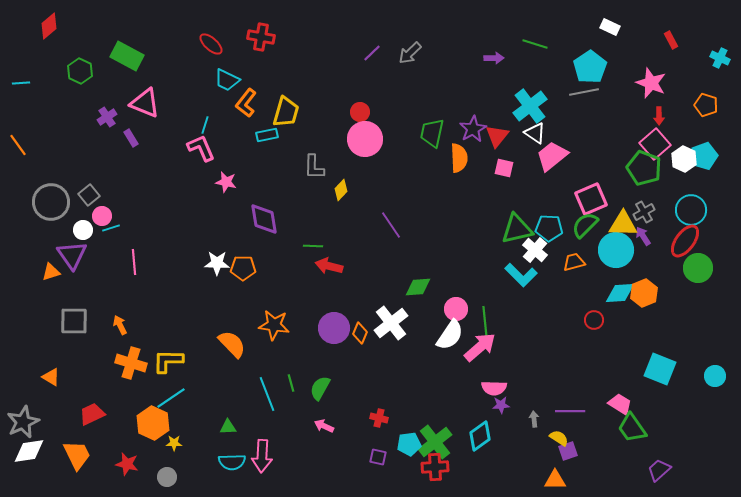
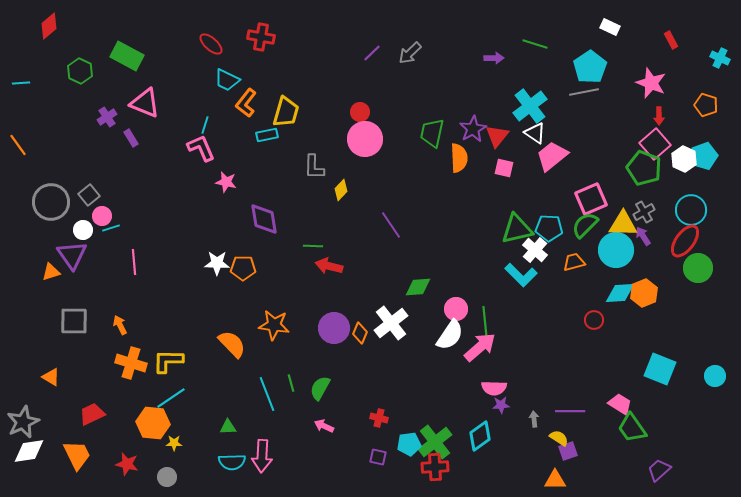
orange hexagon at (153, 423): rotated 20 degrees counterclockwise
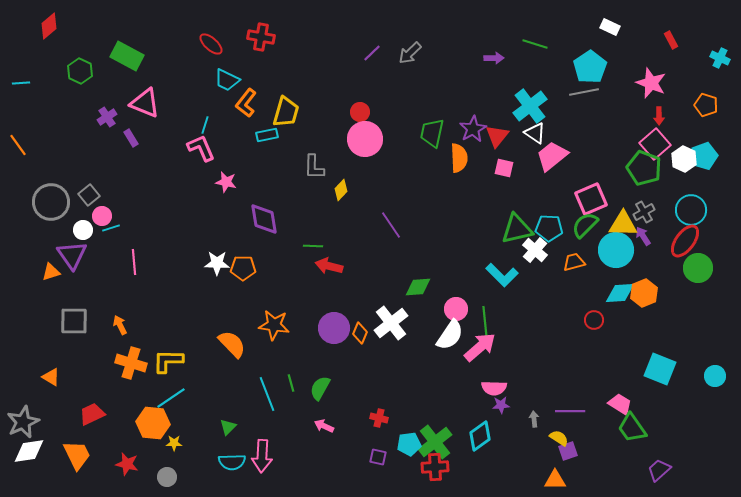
cyan L-shape at (521, 275): moved 19 px left
green triangle at (228, 427): rotated 42 degrees counterclockwise
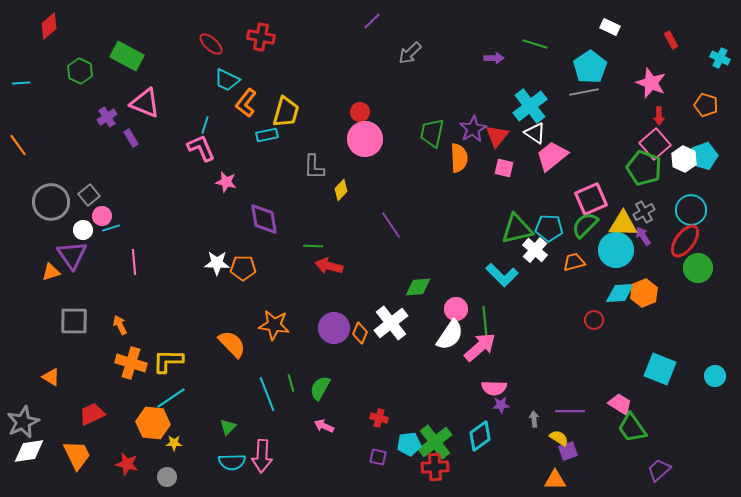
purple line at (372, 53): moved 32 px up
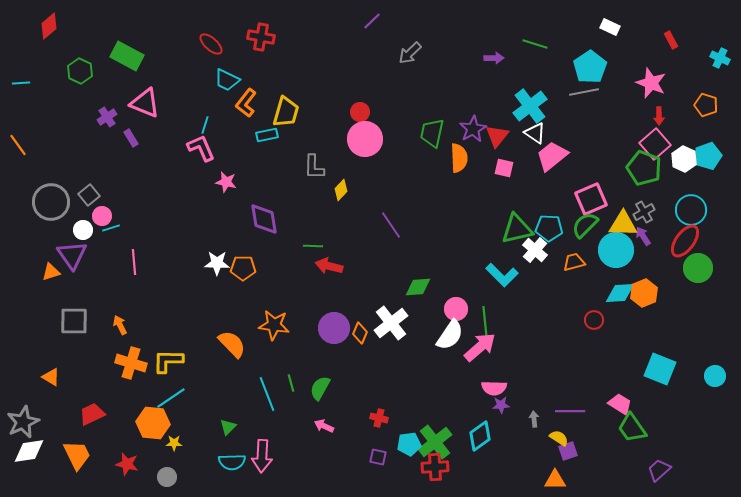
cyan pentagon at (704, 156): moved 4 px right
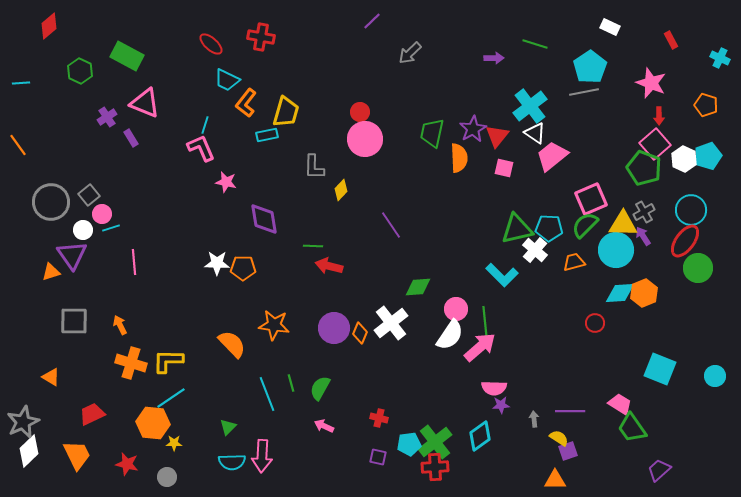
pink circle at (102, 216): moved 2 px up
red circle at (594, 320): moved 1 px right, 3 px down
white diamond at (29, 451): rotated 36 degrees counterclockwise
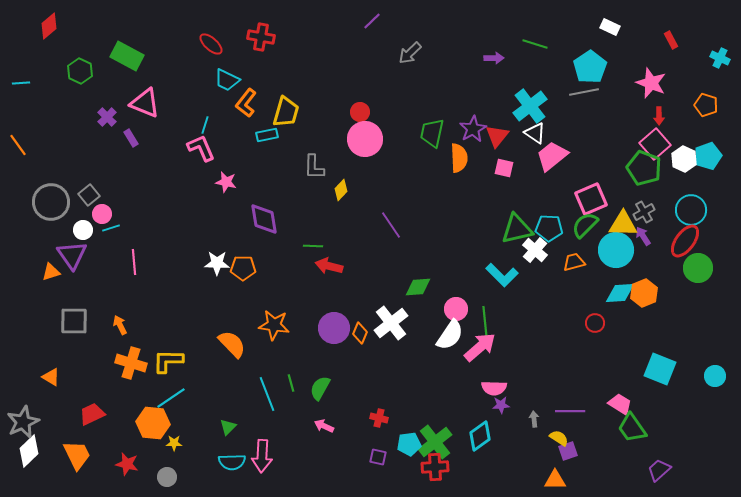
purple cross at (107, 117): rotated 12 degrees counterclockwise
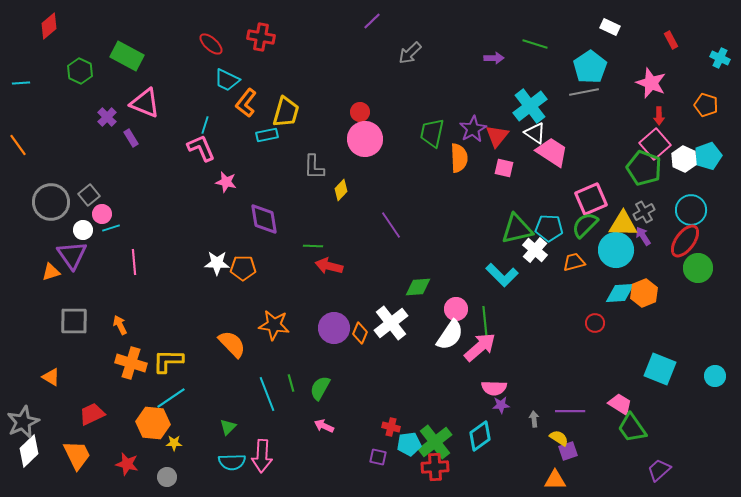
pink trapezoid at (552, 156): moved 4 px up; rotated 72 degrees clockwise
red cross at (379, 418): moved 12 px right, 9 px down
